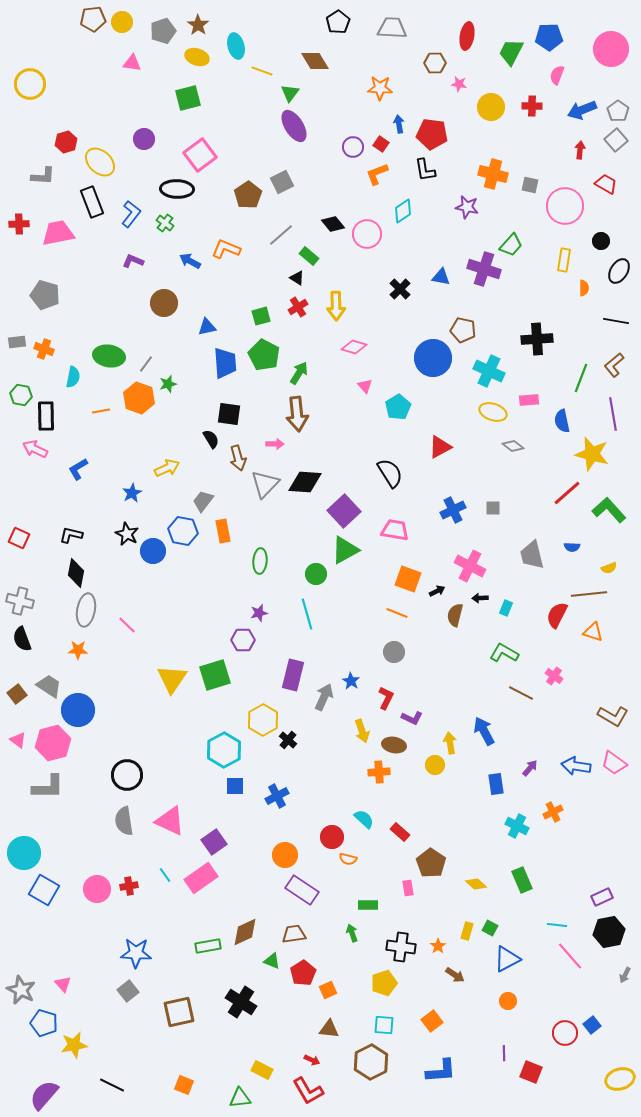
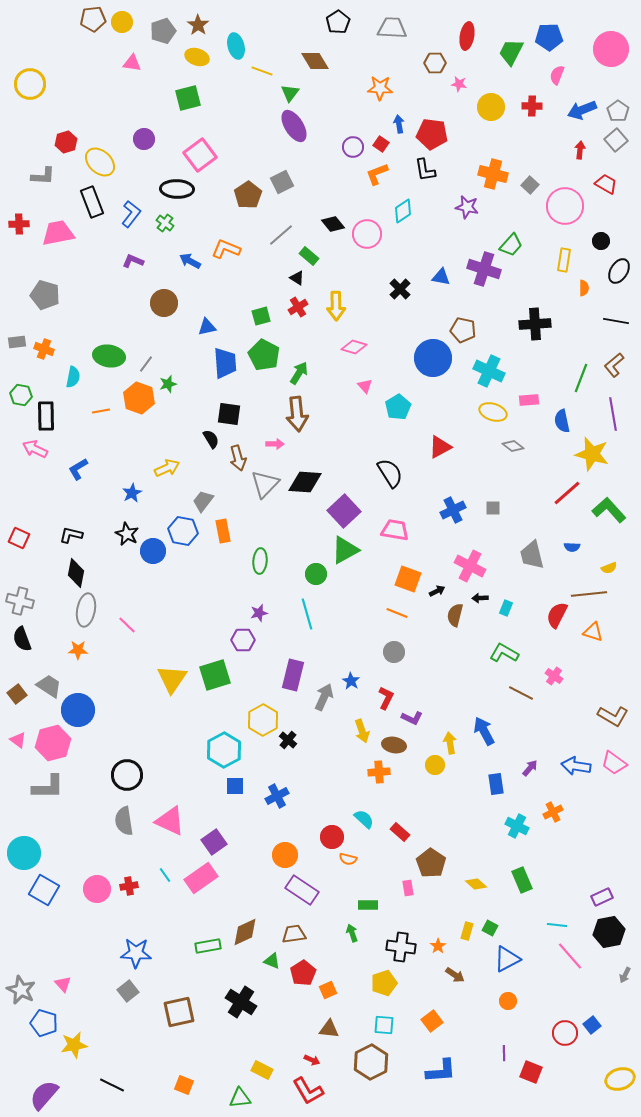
gray square at (530, 185): rotated 30 degrees clockwise
black cross at (537, 339): moved 2 px left, 15 px up
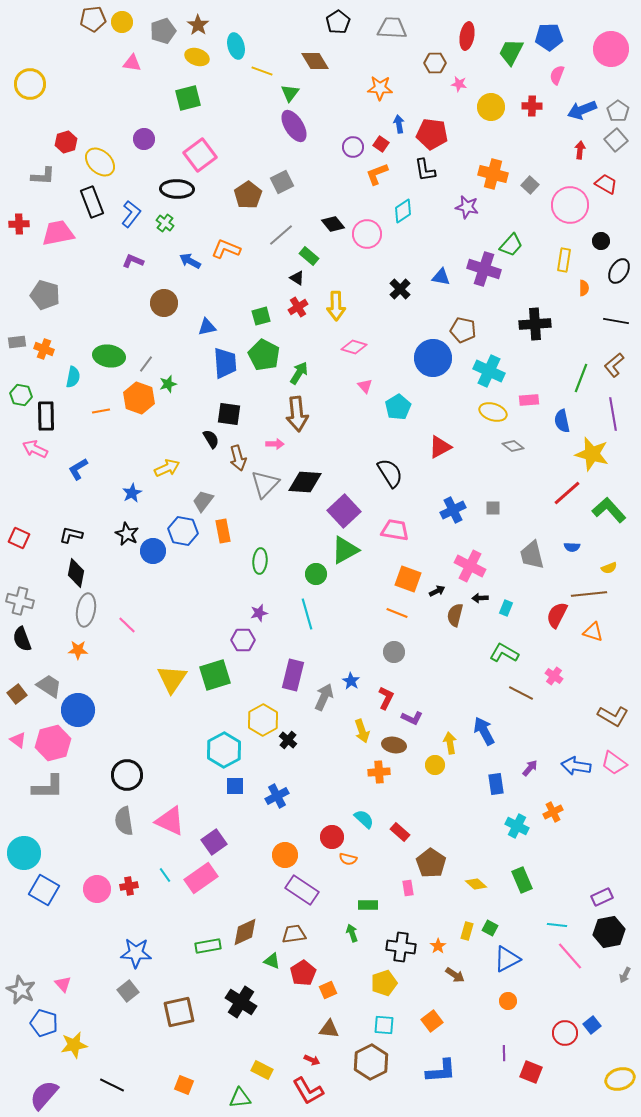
pink circle at (565, 206): moved 5 px right, 1 px up
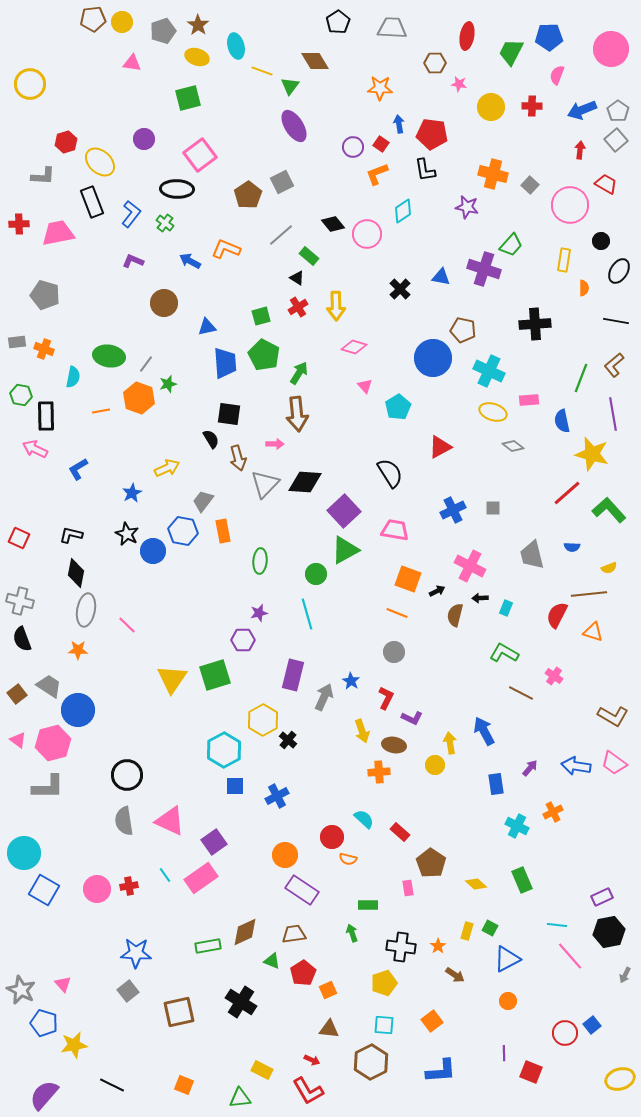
green triangle at (290, 93): moved 7 px up
